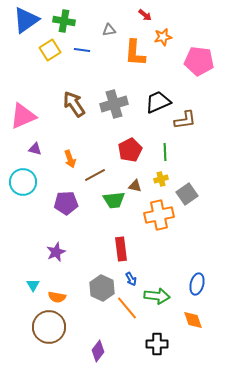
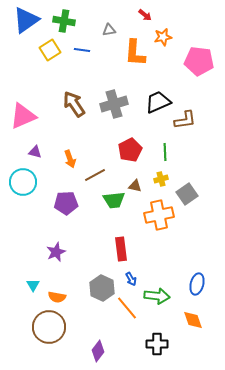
purple triangle: moved 3 px down
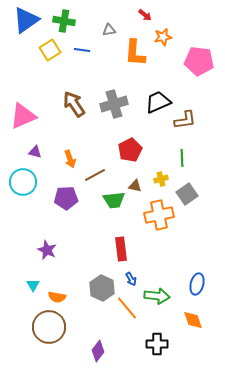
green line: moved 17 px right, 6 px down
purple pentagon: moved 5 px up
purple star: moved 9 px left, 2 px up; rotated 24 degrees counterclockwise
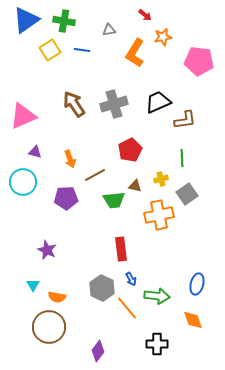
orange L-shape: rotated 28 degrees clockwise
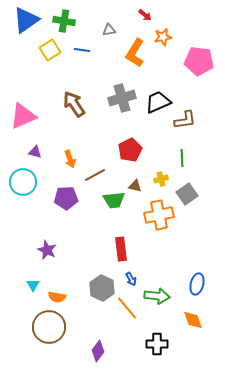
gray cross: moved 8 px right, 6 px up
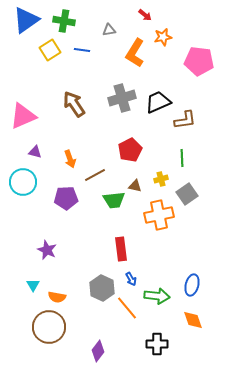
blue ellipse: moved 5 px left, 1 px down
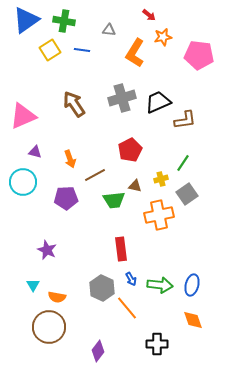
red arrow: moved 4 px right
gray triangle: rotated 16 degrees clockwise
pink pentagon: moved 6 px up
green line: moved 1 px right, 5 px down; rotated 36 degrees clockwise
green arrow: moved 3 px right, 11 px up
